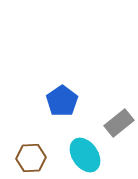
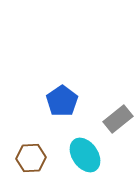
gray rectangle: moved 1 px left, 4 px up
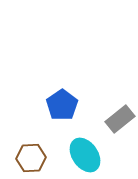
blue pentagon: moved 4 px down
gray rectangle: moved 2 px right
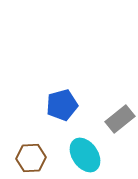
blue pentagon: rotated 20 degrees clockwise
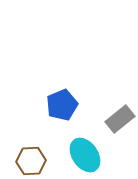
blue pentagon: rotated 8 degrees counterclockwise
brown hexagon: moved 3 px down
